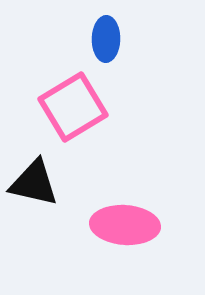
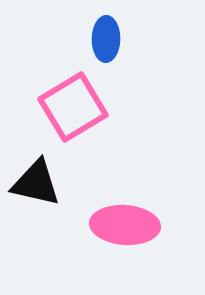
black triangle: moved 2 px right
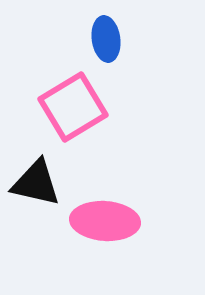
blue ellipse: rotated 9 degrees counterclockwise
pink ellipse: moved 20 px left, 4 px up
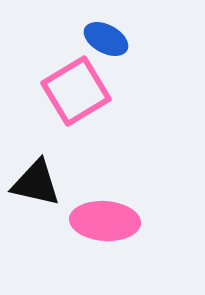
blue ellipse: rotated 54 degrees counterclockwise
pink square: moved 3 px right, 16 px up
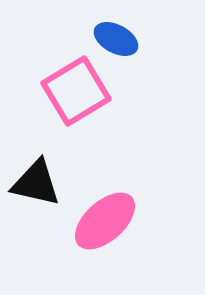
blue ellipse: moved 10 px right
pink ellipse: rotated 46 degrees counterclockwise
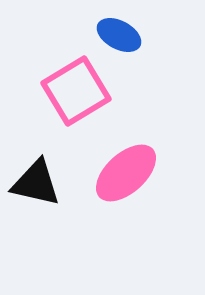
blue ellipse: moved 3 px right, 4 px up
pink ellipse: moved 21 px right, 48 px up
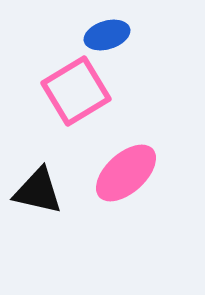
blue ellipse: moved 12 px left; rotated 45 degrees counterclockwise
black triangle: moved 2 px right, 8 px down
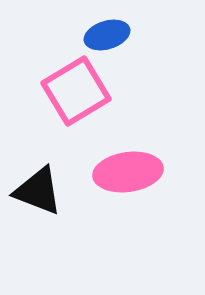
pink ellipse: moved 2 px right, 1 px up; rotated 34 degrees clockwise
black triangle: rotated 8 degrees clockwise
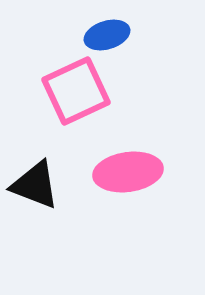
pink square: rotated 6 degrees clockwise
black triangle: moved 3 px left, 6 px up
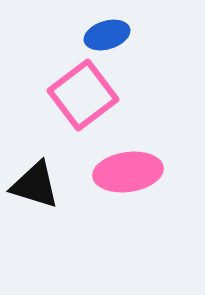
pink square: moved 7 px right, 4 px down; rotated 12 degrees counterclockwise
black triangle: rotated 4 degrees counterclockwise
